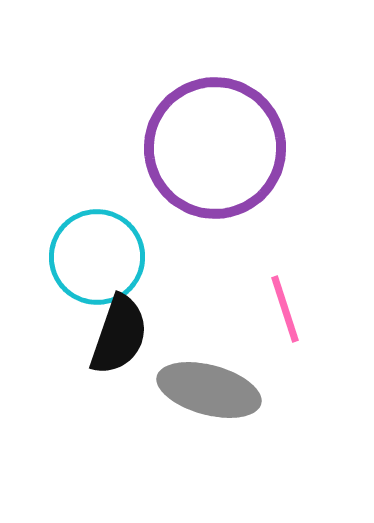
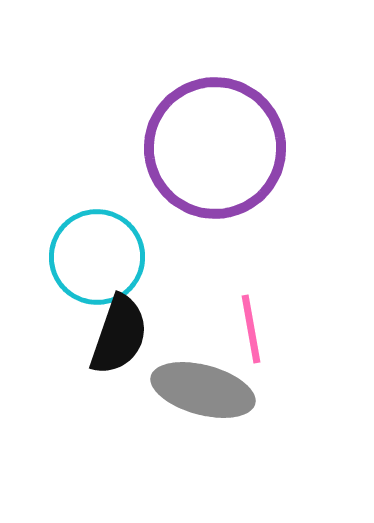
pink line: moved 34 px left, 20 px down; rotated 8 degrees clockwise
gray ellipse: moved 6 px left
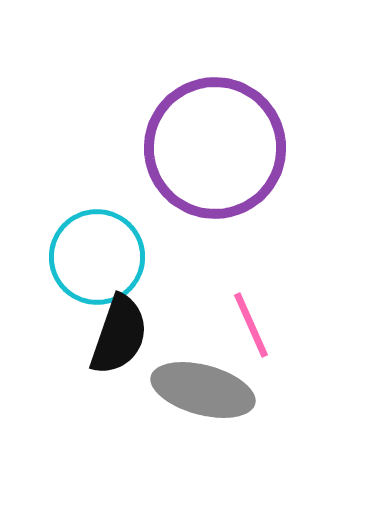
pink line: moved 4 px up; rotated 14 degrees counterclockwise
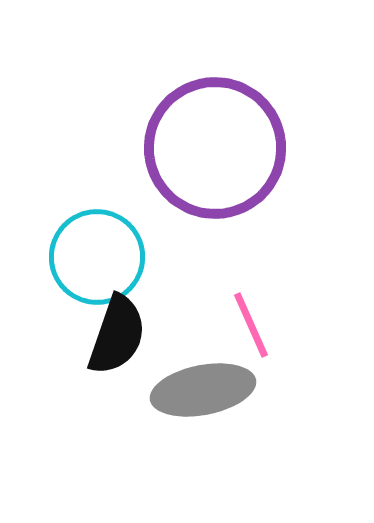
black semicircle: moved 2 px left
gray ellipse: rotated 26 degrees counterclockwise
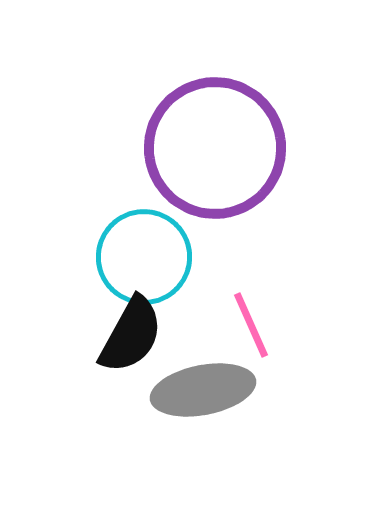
cyan circle: moved 47 px right
black semicircle: moved 14 px right; rotated 10 degrees clockwise
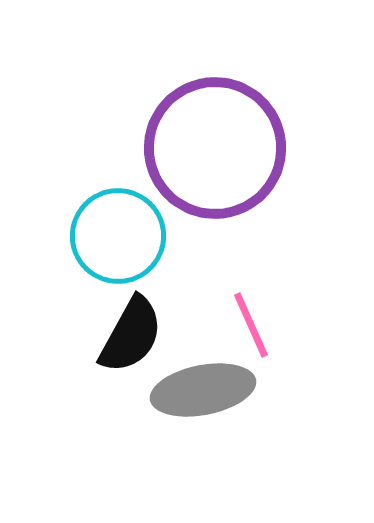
cyan circle: moved 26 px left, 21 px up
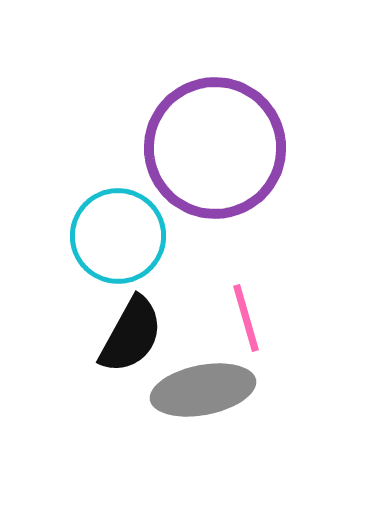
pink line: moved 5 px left, 7 px up; rotated 8 degrees clockwise
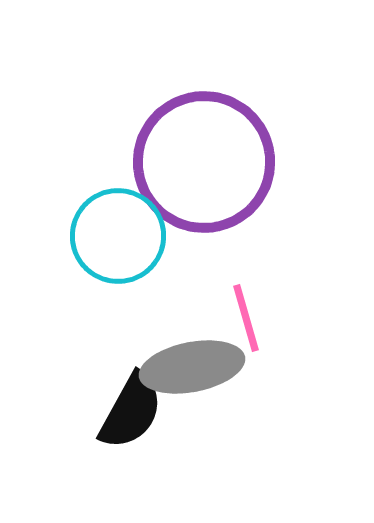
purple circle: moved 11 px left, 14 px down
black semicircle: moved 76 px down
gray ellipse: moved 11 px left, 23 px up
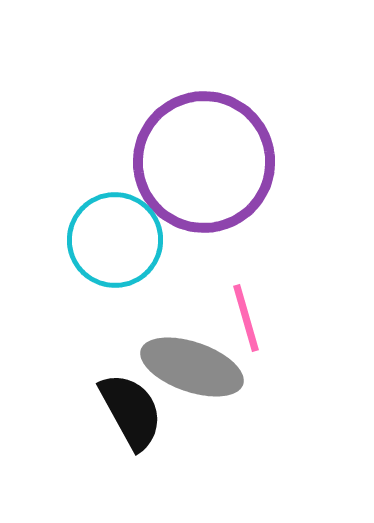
cyan circle: moved 3 px left, 4 px down
gray ellipse: rotated 30 degrees clockwise
black semicircle: rotated 58 degrees counterclockwise
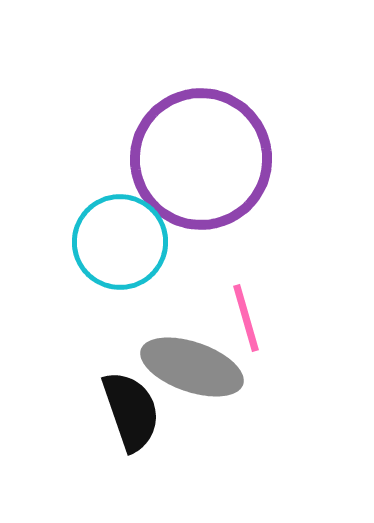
purple circle: moved 3 px left, 3 px up
cyan circle: moved 5 px right, 2 px down
black semicircle: rotated 10 degrees clockwise
